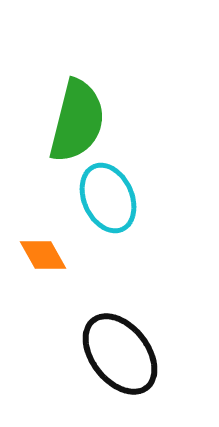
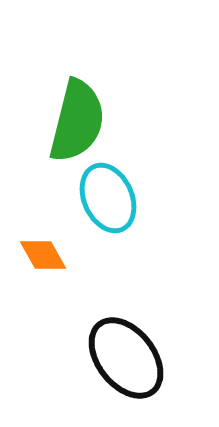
black ellipse: moved 6 px right, 4 px down
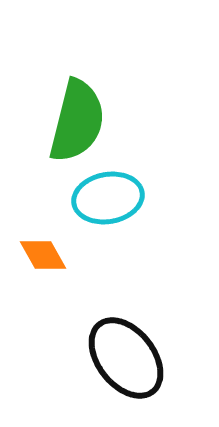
cyan ellipse: rotated 76 degrees counterclockwise
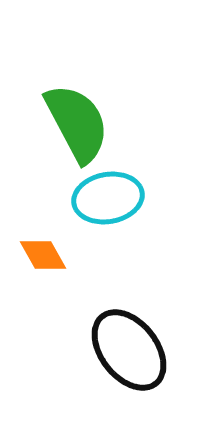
green semicircle: moved 2 px down; rotated 42 degrees counterclockwise
black ellipse: moved 3 px right, 8 px up
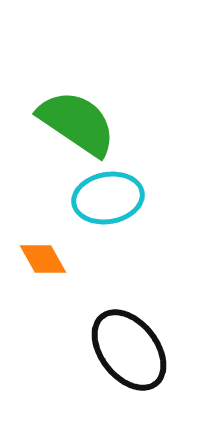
green semicircle: rotated 28 degrees counterclockwise
orange diamond: moved 4 px down
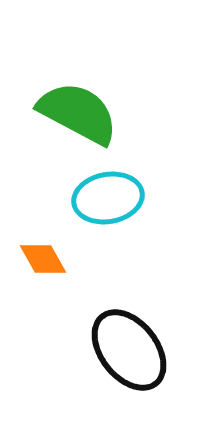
green semicircle: moved 1 px right, 10 px up; rotated 6 degrees counterclockwise
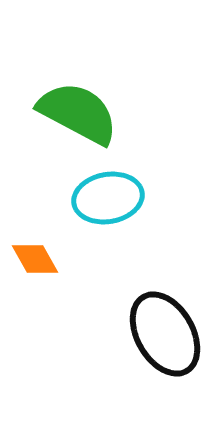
orange diamond: moved 8 px left
black ellipse: moved 36 px right, 16 px up; rotated 8 degrees clockwise
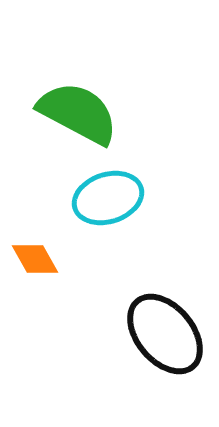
cyan ellipse: rotated 8 degrees counterclockwise
black ellipse: rotated 10 degrees counterclockwise
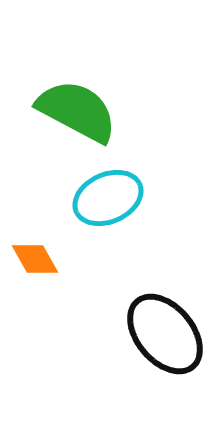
green semicircle: moved 1 px left, 2 px up
cyan ellipse: rotated 6 degrees counterclockwise
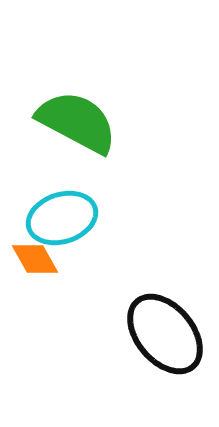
green semicircle: moved 11 px down
cyan ellipse: moved 46 px left, 20 px down; rotated 6 degrees clockwise
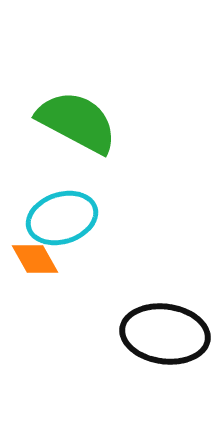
black ellipse: rotated 42 degrees counterclockwise
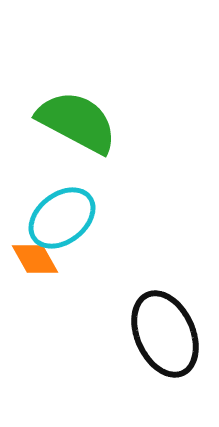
cyan ellipse: rotated 20 degrees counterclockwise
black ellipse: rotated 58 degrees clockwise
